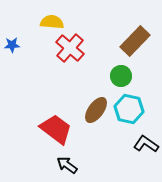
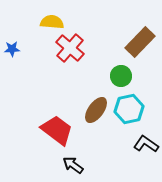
brown rectangle: moved 5 px right, 1 px down
blue star: moved 4 px down
cyan hexagon: rotated 24 degrees counterclockwise
red trapezoid: moved 1 px right, 1 px down
black arrow: moved 6 px right
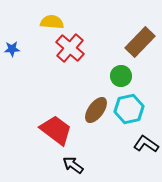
red trapezoid: moved 1 px left
